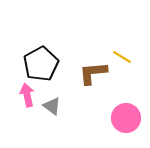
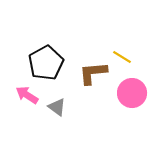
black pentagon: moved 5 px right, 1 px up
pink arrow: rotated 45 degrees counterclockwise
gray triangle: moved 5 px right, 1 px down
pink circle: moved 6 px right, 25 px up
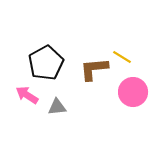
brown L-shape: moved 1 px right, 4 px up
pink circle: moved 1 px right, 1 px up
gray triangle: rotated 42 degrees counterclockwise
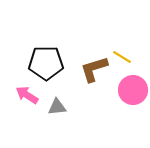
black pentagon: rotated 28 degrees clockwise
brown L-shape: rotated 12 degrees counterclockwise
pink circle: moved 2 px up
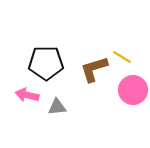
pink arrow: rotated 20 degrees counterclockwise
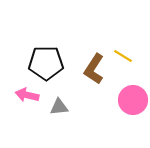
yellow line: moved 1 px right, 1 px up
brown L-shape: rotated 40 degrees counterclockwise
pink circle: moved 10 px down
gray triangle: moved 2 px right
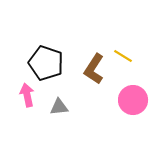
black pentagon: rotated 20 degrees clockwise
pink arrow: rotated 65 degrees clockwise
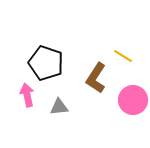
brown L-shape: moved 2 px right, 9 px down
